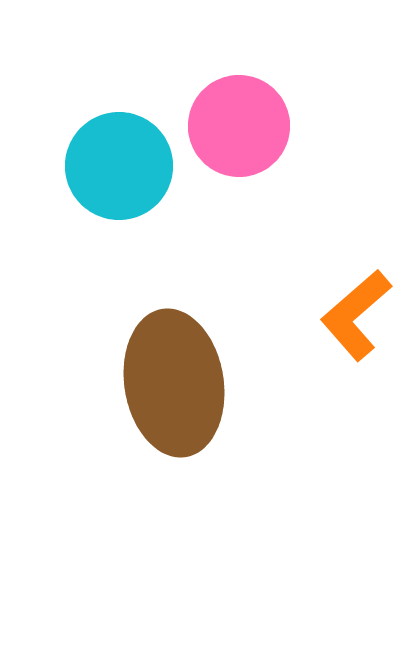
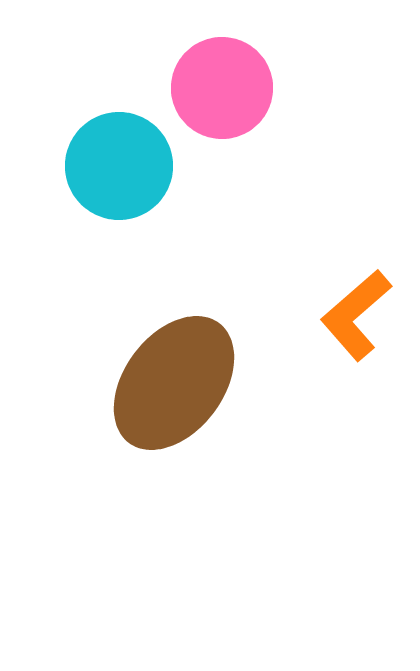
pink circle: moved 17 px left, 38 px up
brown ellipse: rotated 46 degrees clockwise
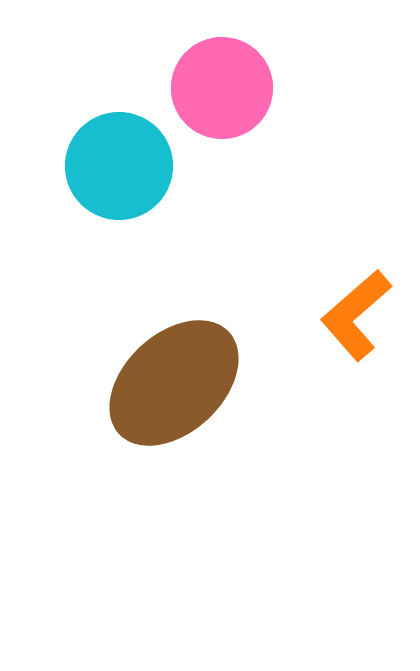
brown ellipse: rotated 10 degrees clockwise
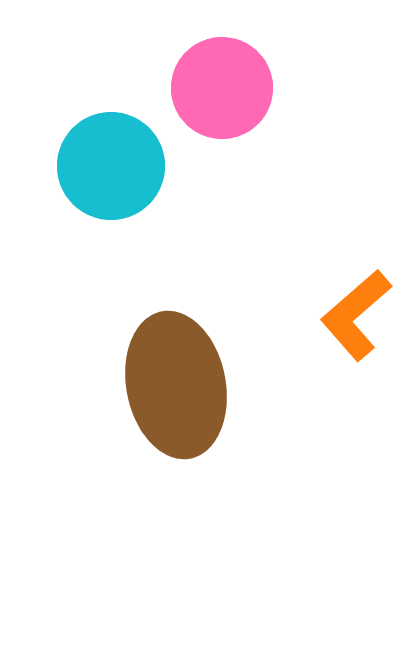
cyan circle: moved 8 px left
brown ellipse: moved 2 px right, 2 px down; rotated 58 degrees counterclockwise
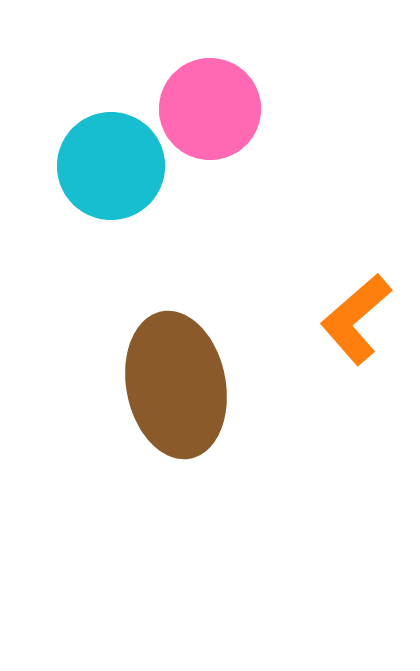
pink circle: moved 12 px left, 21 px down
orange L-shape: moved 4 px down
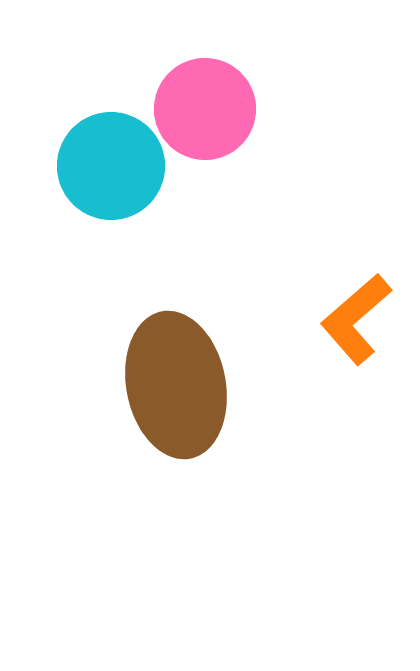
pink circle: moved 5 px left
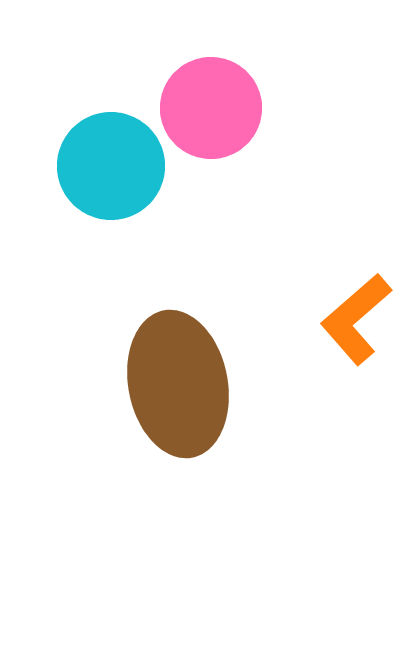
pink circle: moved 6 px right, 1 px up
brown ellipse: moved 2 px right, 1 px up
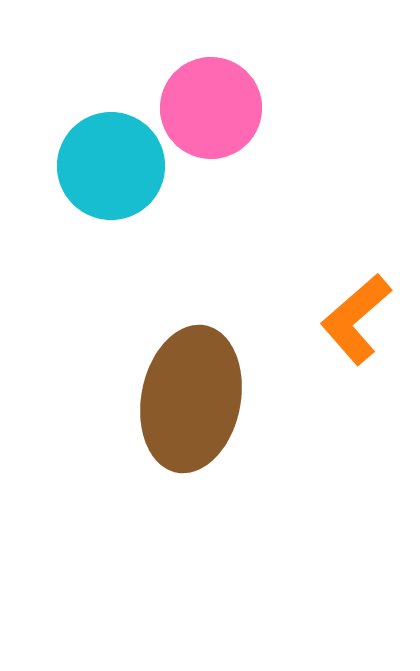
brown ellipse: moved 13 px right, 15 px down; rotated 22 degrees clockwise
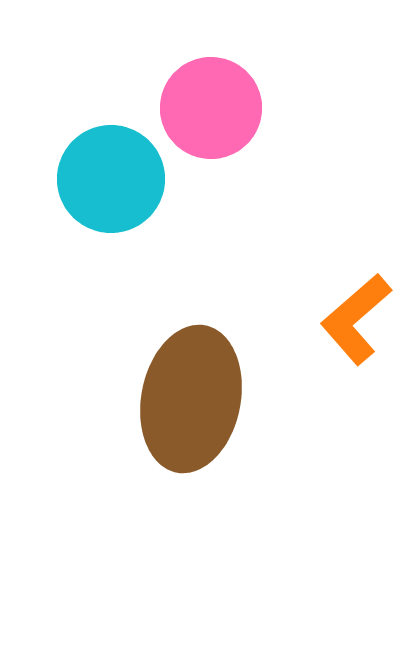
cyan circle: moved 13 px down
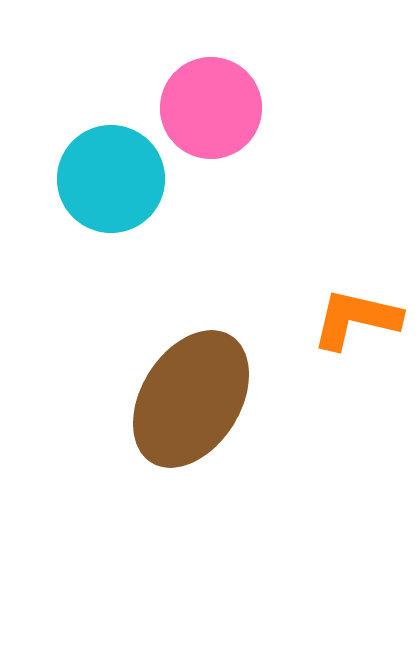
orange L-shape: rotated 54 degrees clockwise
brown ellipse: rotated 21 degrees clockwise
